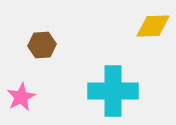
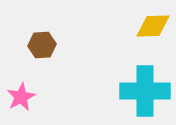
cyan cross: moved 32 px right
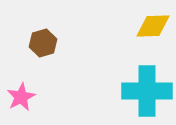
brown hexagon: moved 1 px right, 2 px up; rotated 12 degrees counterclockwise
cyan cross: moved 2 px right
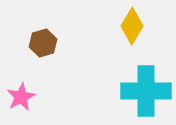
yellow diamond: moved 21 px left; rotated 57 degrees counterclockwise
cyan cross: moved 1 px left
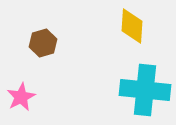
yellow diamond: rotated 27 degrees counterclockwise
cyan cross: moved 1 px left, 1 px up; rotated 6 degrees clockwise
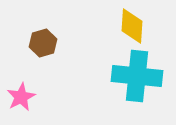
cyan cross: moved 8 px left, 14 px up
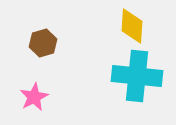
pink star: moved 13 px right
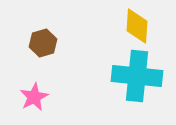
yellow diamond: moved 5 px right
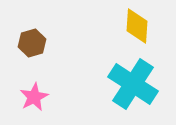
brown hexagon: moved 11 px left
cyan cross: moved 4 px left, 8 px down; rotated 27 degrees clockwise
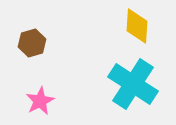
pink star: moved 6 px right, 4 px down
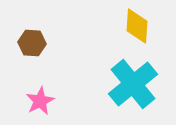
brown hexagon: rotated 20 degrees clockwise
cyan cross: rotated 18 degrees clockwise
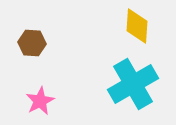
cyan cross: rotated 9 degrees clockwise
